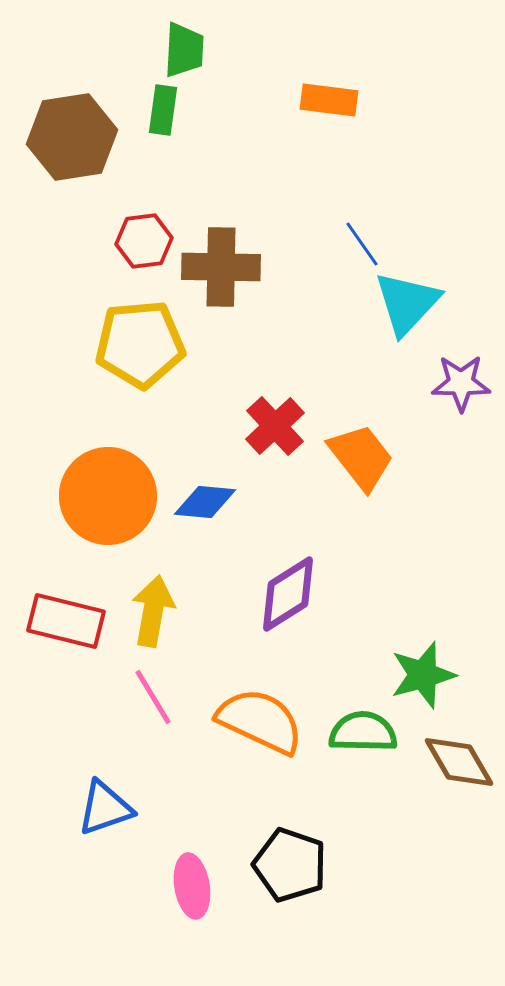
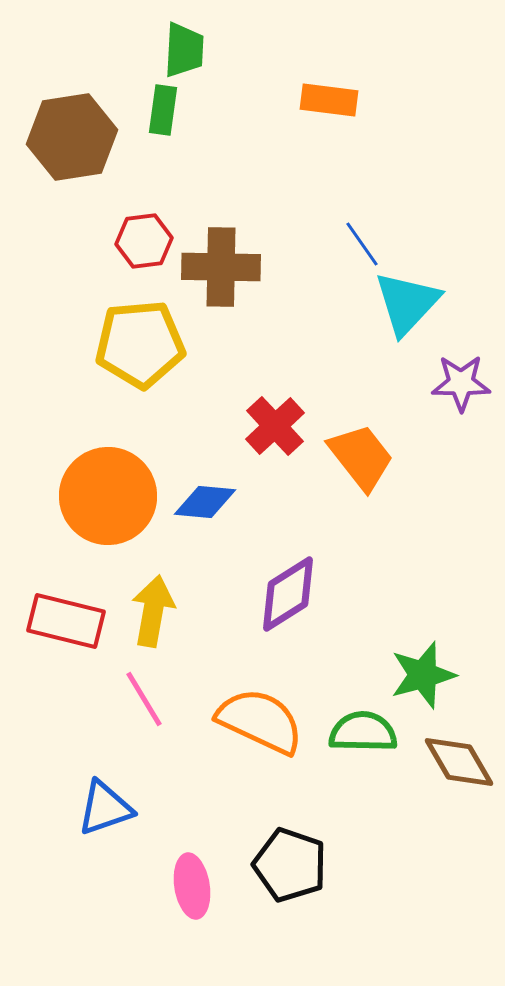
pink line: moved 9 px left, 2 px down
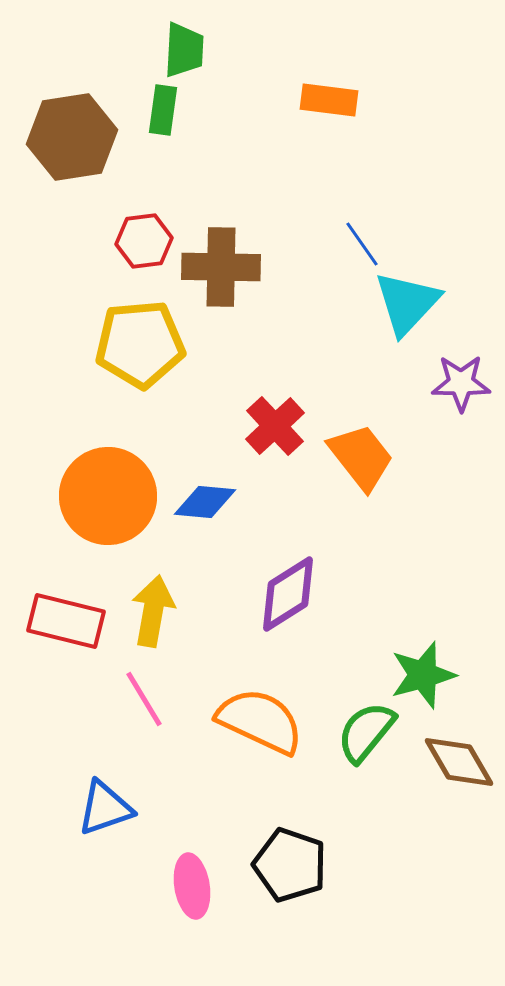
green semicircle: moved 3 px right; rotated 52 degrees counterclockwise
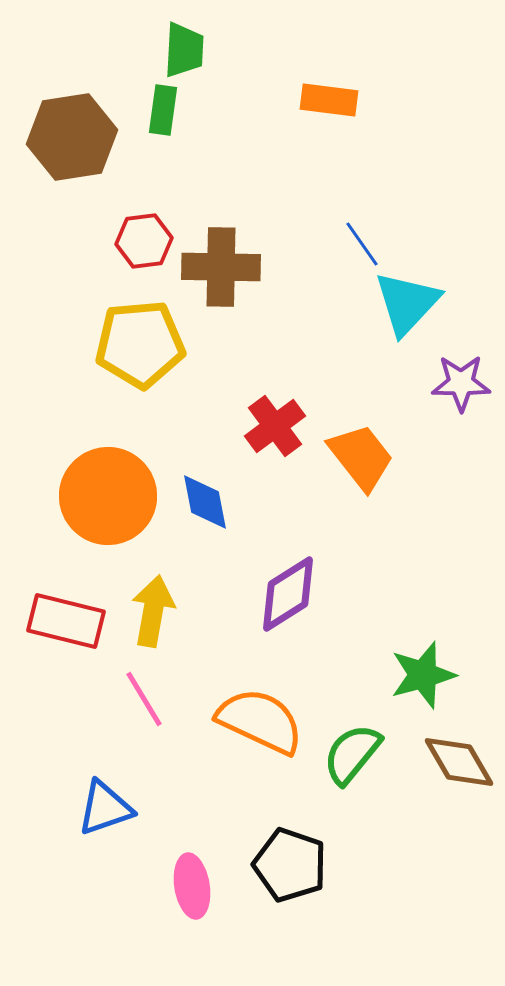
red cross: rotated 6 degrees clockwise
blue diamond: rotated 74 degrees clockwise
green semicircle: moved 14 px left, 22 px down
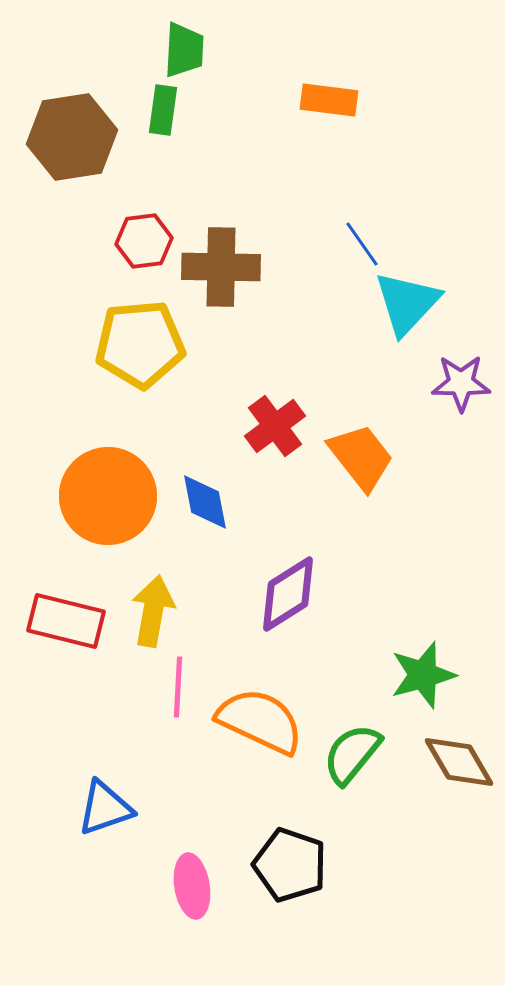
pink line: moved 34 px right, 12 px up; rotated 34 degrees clockwise
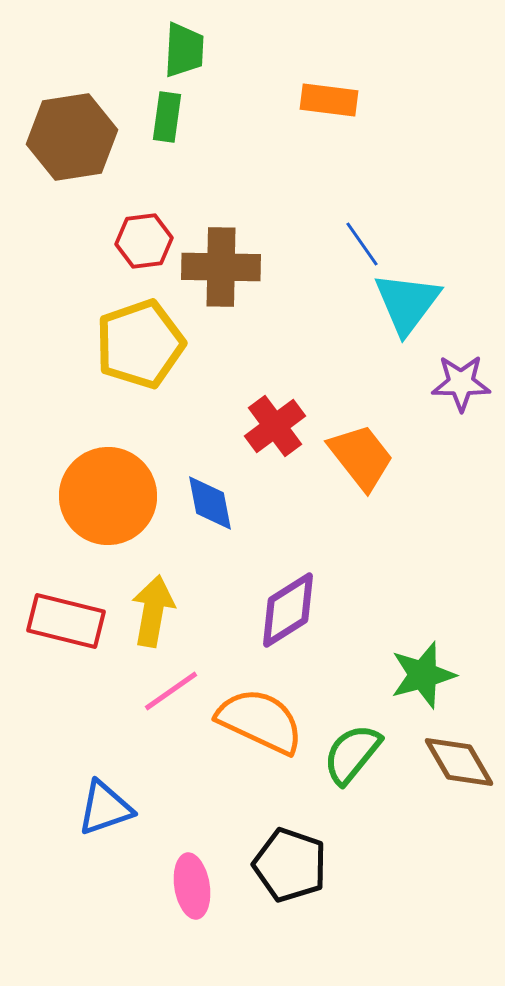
green rectangle: moved 4 px right, 7 px down
cyan triangle: rotated 6 degrees counterclockwise
yellow pentagon: rotated 14 degrees counterclockwise
blue diamond: moved 5 px right, 1 px down
purple diamond: moved 16 px down
pink line: moved 7 px left, 4 px down; rotated 52 degrees clockwise
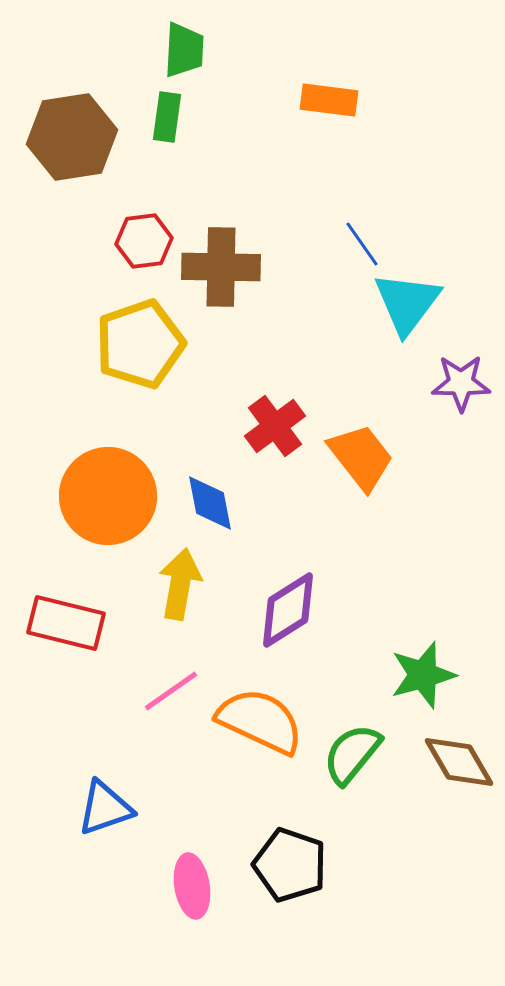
yellow arrow: moved 27 px right, 27 px up
red rectangle: moved 2 px down
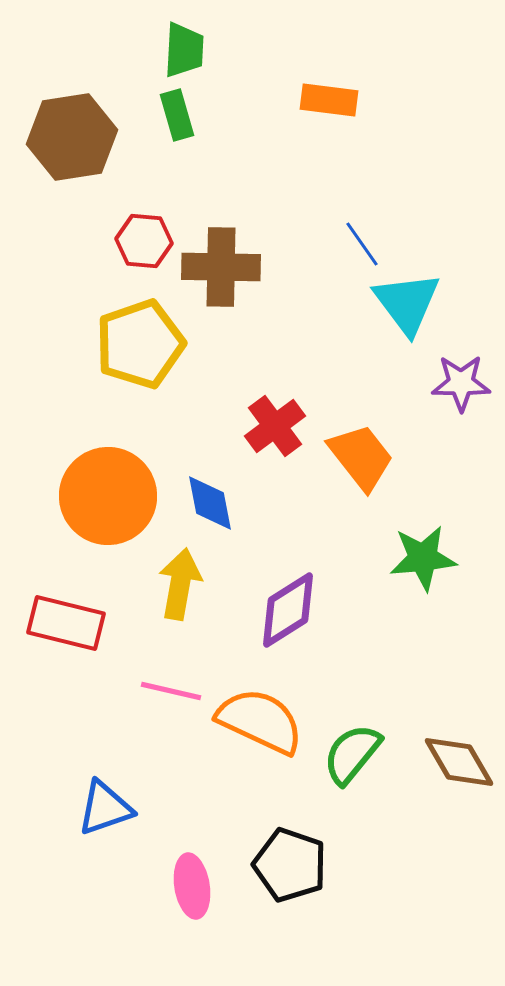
green rectangle: moved 10 px right, 2 px up; rotated 24 degrees counterclockwise
red hexagon: rotated 12 degrees clockwise
cyan triangle: rotated 14 degrees counterclockwise
green star: moved 117 px up; rotated 10 degrees clockwise
pink line: rotated 48 degrees clockwise
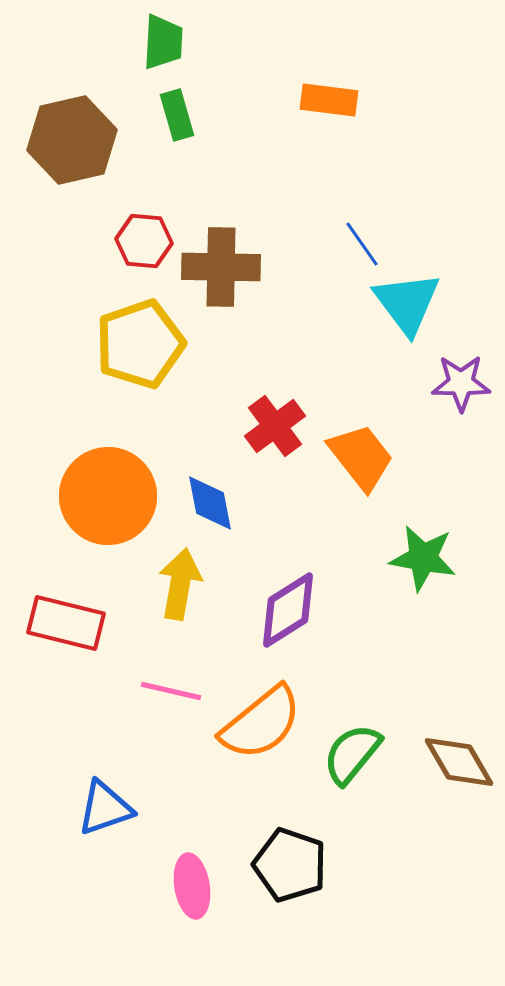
green trapezoid: moved 21 px left, 8 px up
brown hexagon: moved 3 px down; rotated 4 degrees counterclockwise
green star: rotated 16 degrees clockwise
orange semicircle: moved 1 px right, 2 px down; rotated 116 degrees clockwise
